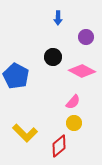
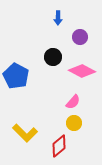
purple circle: moved 6 px left
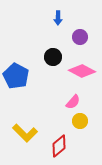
yellow circle: moved 6 px right, 2 px up
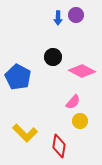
purple circle: moved 4 px left, 22 px up
blue pentagon: moved 2 px right, 1 px down
red diamond: rotated 40 degrees counterclockwise
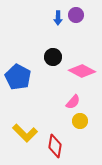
red diamond: moved 4 px left
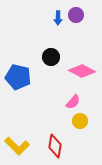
black circle: moved 2 px left
blue pentagon: rotated 15 degrees counterclockwise
yellow L-shape: moved 8 px left, 13 px down
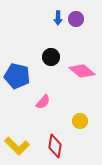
purple circle: moved 4 px down
pink diamond: rotated 12 degrees clockwise
blue pentagon: moved 1 px left, 1 px up
pink semicircle: moved 30 px left
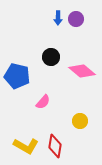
yellow L-shape: moved 9 px right; rotated 15 degrees counterclockwise
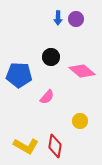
blue pentagon: moved 2 px right, 1 px up; rotated 10 degrees counterclockwise
pink semicircle: moved 4 px right, 5 px up
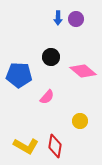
pink diamond: moved 1 px right
